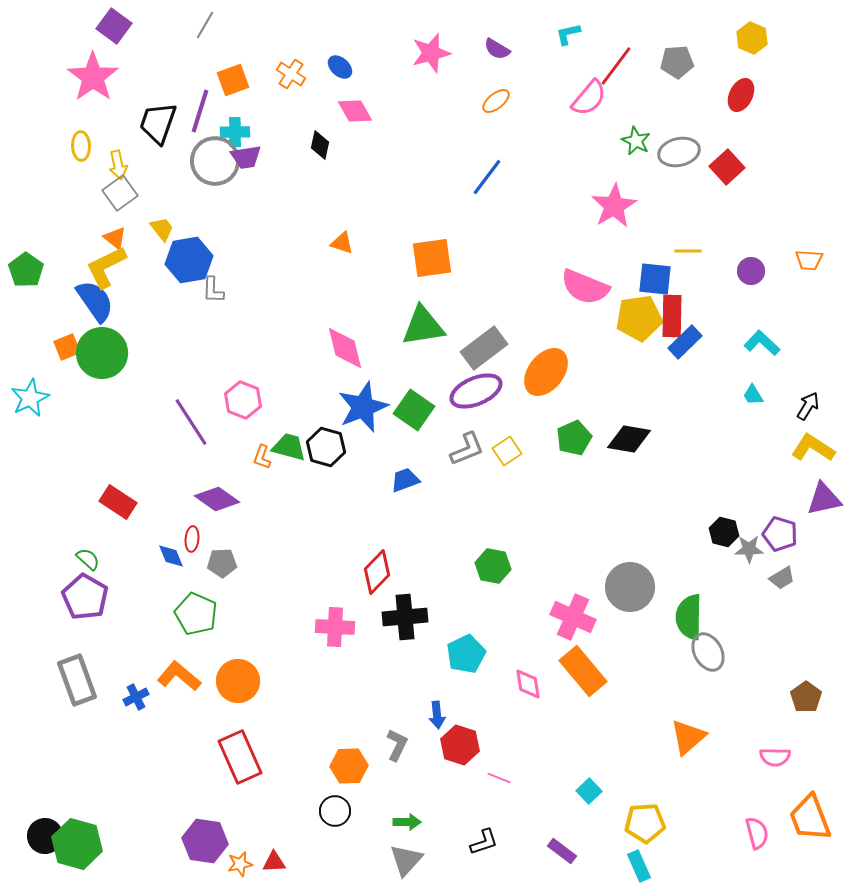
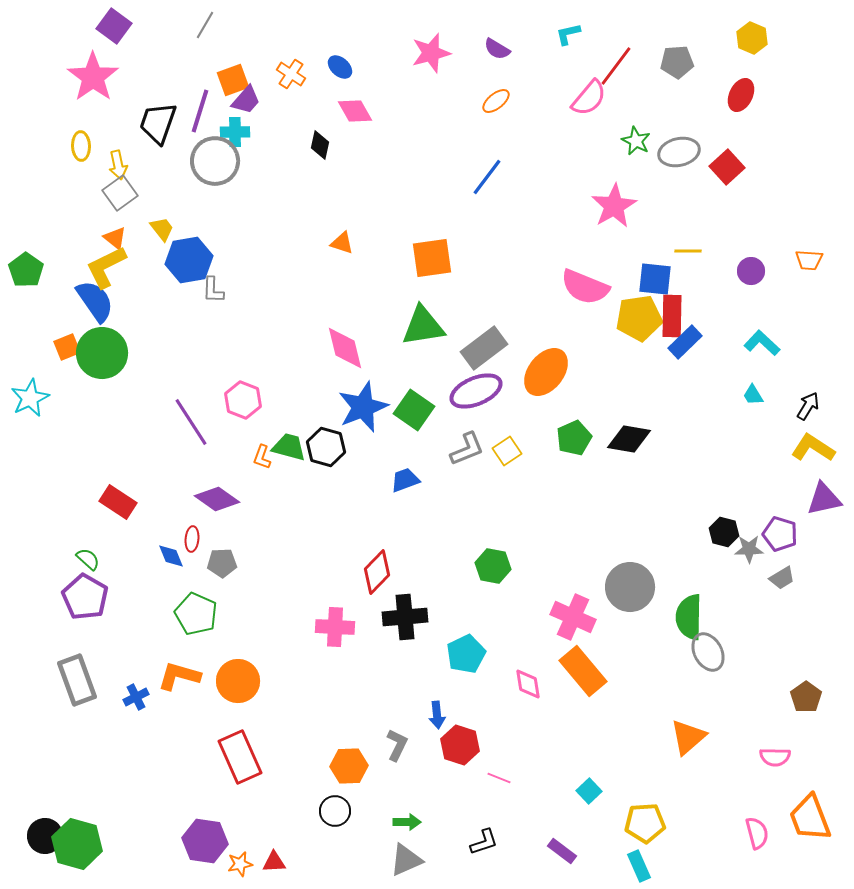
purple trapezoid at (246, 157): moved 57 px up; rotated 40 degrees counterclockwise
orange L-shape at (179, 676): rotated 24 degrees counterclockwise
gray triangle at (406, 860): rotated 24 degrees clockwise
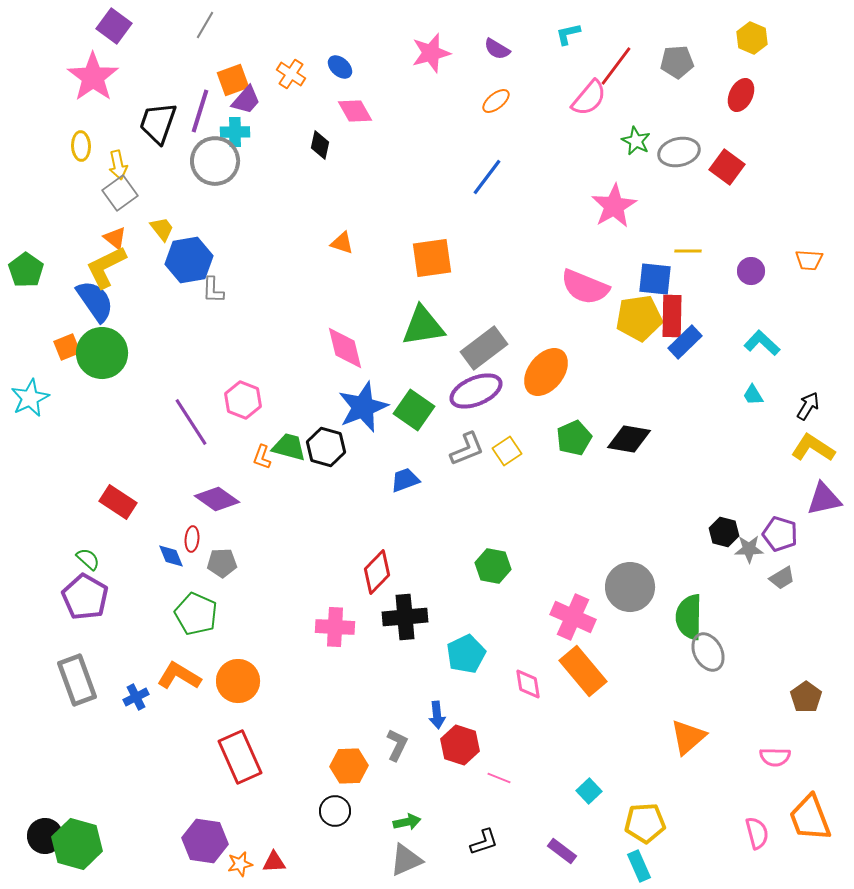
red square at (727, 167): rotated 12 degrees counterclockwise
orange L-shape at (179, 676): rotated 15 degrees clockwise
green arrow at (407, 822): rotated 12 degrees counterclockwise
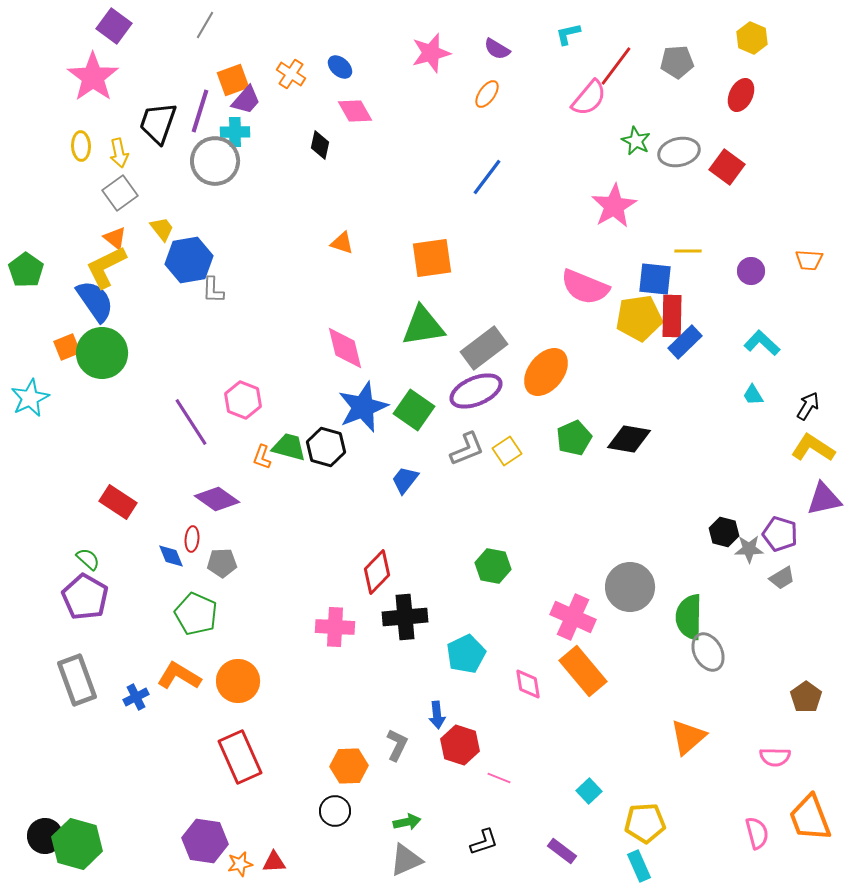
orange ellipse at (496, 101): moved 9 px left, 7 px up; rotated 16 degrees counterclockwise
yellow arrow at (118, 165): moved 1 px right, 12 px up
blue trapezoid at (405, 480): rotated 32 degrees counterclockwise
